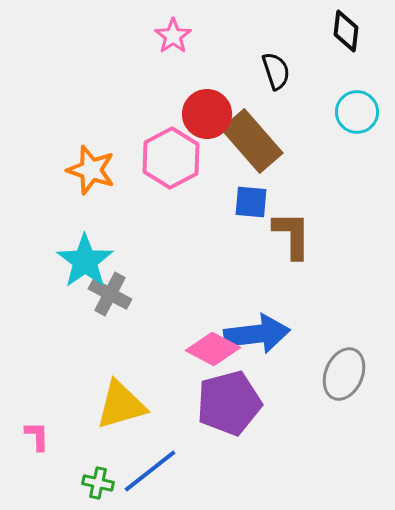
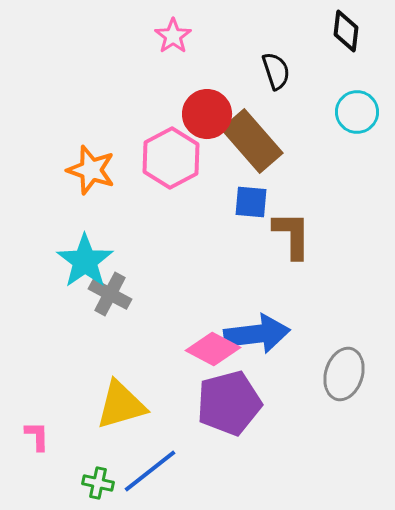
gray ellipse: rotated 6 degrees counterclockwise
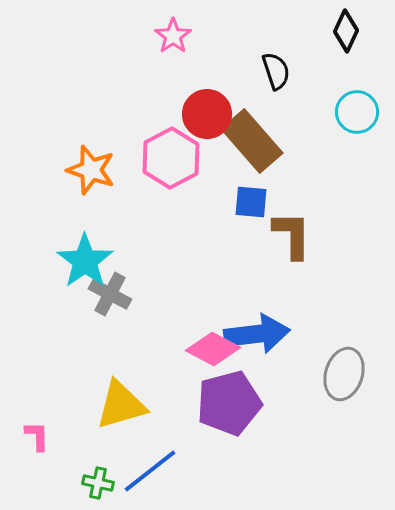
black diamond: rotated 18 degrees clockwise
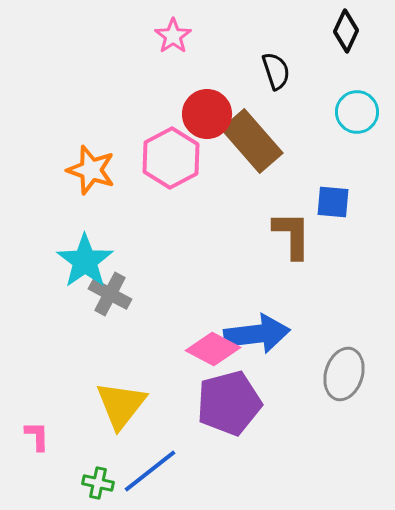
blue square: moved 82 px right
yellow triangle: rotated 36 degrees counterclockwise
